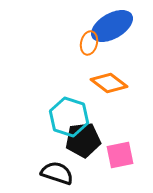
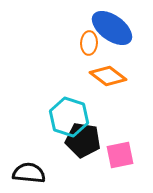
blue ellipse: moved 2 px down; rotated 66 degrees clockwise
orange ellipse: rotated 10 degrees counterclockwise
orange diamond: moved 1 px left, 7 px up
black pentagon: rotated 16 degrees clockwise
black semicircle: moved 28 px left; rotated 12 degrees counterclockwise
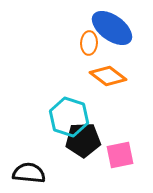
black pentagon: rotated 12 degrees counterclockwise
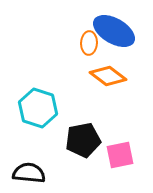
blue ellipse: moved 2 px right, 3 px down; rotated 6 degrees counterclockwise
cyan hexagon: moved 31 px left, 9 px up
black pentagon: rotated 8 degrees counterclockwise
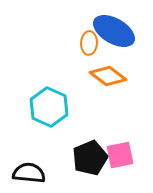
cyan hexagon: moved 11 px right, 1 px up; rotated 6 degrees clockwise
black pentagon: moved 7 px right, 18 px down; rotated 12 degrees counterclockwise
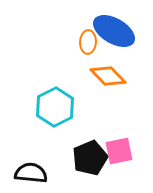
orange ellipse: moved 1 px left, 1 px up
orange diamond: rotated 9 degrees clockwise
cyan hexagon: moved 6 px right; rotated 9 degrees clockwise
pink square: moved 1 px left, 4 px up
black semicircle: moved 2 px right
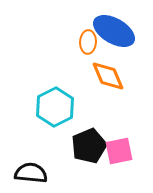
orange diamond: rotated 21 degrees clockwise
black pentagon: moved 1 px left, 12 px up
